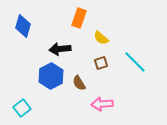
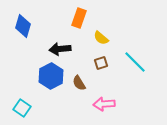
pink arrow: moved 2 px right
cyan square: rotated 18 degrees counterclockwise
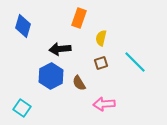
yellow semicircle: rotated 63 degrees clockwise
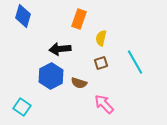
orange rectangle: moved 1 px down
blue diamond: moved 10 px up
cyan line: rotated 15 degrees clockwise
brown semicircle: rotated 42 degrees counterclockwise
pink arrow: rotated 50 degrees clockwise
cyan square: moved 1 px up
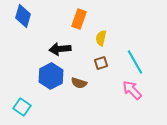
pink arrow: moved 28 px right, 14 px up
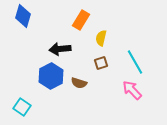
orange rectangle: moved 2 px right, 1 px down; rotated 12 degrees clockwise
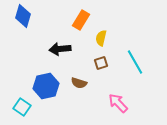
blue hexagon: moved 5 px left, 10 px down; rotated 15 degrees clockwise
pink arrow: moved 14 px left, 13 px down
